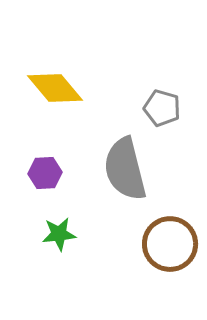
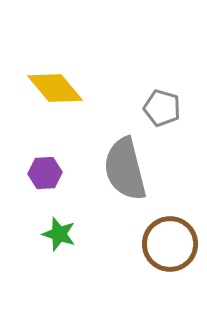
green star: rotated 24 degrees clockwise
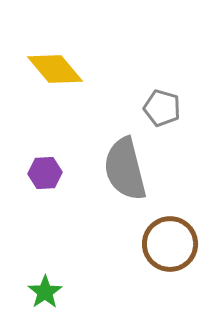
yellow diamond: moved 19 px up
green star: moved 14 px left, 58 px down; rotated 20 degrees clockwise
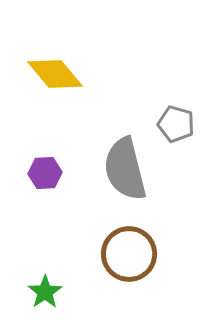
yellow diamond: moved 5 px down
gray pentagon: moved 14 px right, 16 px down
brown circle: moved 41 px left, 10 px down
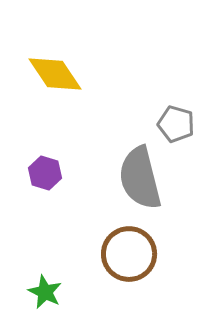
yellow diamond: rotated 6 degrees clockwise
gray semicircle: moved 15 px right, 9 px down
purple hexagon: rotated 20 degrees clockwise
green star: rotated 12 degrees counterclockwise
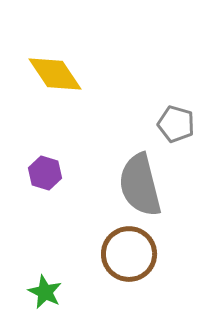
gray semicircle: moved 7 px down
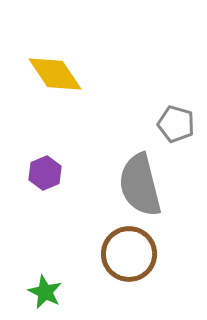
purple hexagon: rotated 20 degrees clockwise
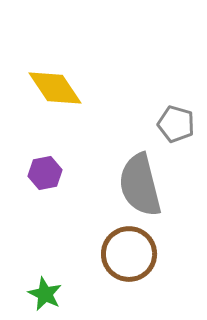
yellow diamond: moved 14 px down
purple hexagon: rotated 12 degrees clockwise
green star: moved 2 px down
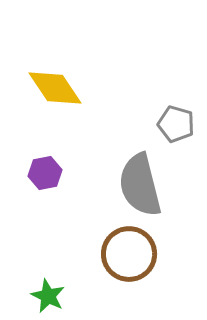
green star: moved 3 px right, 2 px down
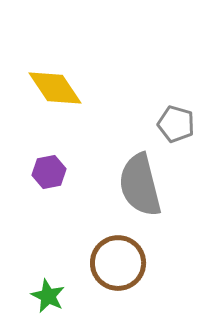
purple hexagon: moved 4 px right, 1 px up
brown circle: moved 11 px left, 9 px down
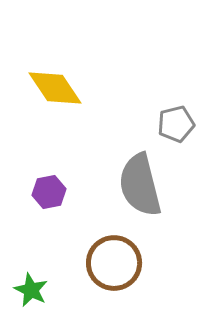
gray pentagon: rotated 30 degrees counterclockwise
purple hexagon: moved 20 px down
brown circle: moved 4 px left
green star: moved 17 px left, 6 px up
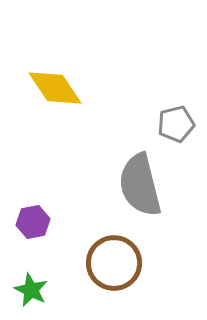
purple hexagon: moved 16 px left, 30 px down
